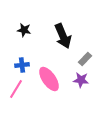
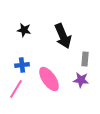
gray rectangle: rotated 40 degrees counterclockwise
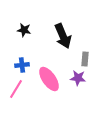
purple star: moved 3 px left, 2 px up
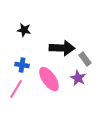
black arrow: moved 1 px left, 12 px down; rotated 65 degrees counterclockwise
gray rectangle: rotated 40 degrees counterclockwise
blue cross: rotated 16 degrees clockwise
purple star: rotated 21 degrees clockwise
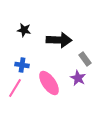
black arrow: moved 3 px left, 8 px up
pink ellipse: moved 4 px down
pink line: moved 1 px left, 1 px up
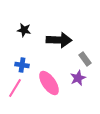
purple star: rotated 21 degrees clockwise
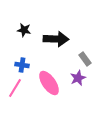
black arrow: moved 3 px left, 1 px up
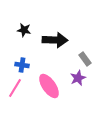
black arrow: moved 1 px left, 1 px down
pink ellipse: moved 3 px down
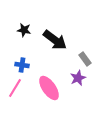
black arrow: rotated 35 degrees clockwise
pink ellipse: moved 2 px down
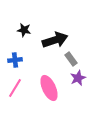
black arrow: rotated 55 degrees counterclockwise
gray rectangle: moved 14 px left
blue cross: moved 7 px left, 5 px up; rotated 16 degrees counterclockwise
pink ellipse: rotated 10 degrees clockwise
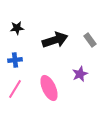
black star: moved 7 px left, 2 px up; rotated 16 degrees counterclockwise
gray rectangle: moved 19 px right, 19 px up
purple star: moved 2 px right, 4 px up
pink line: moved 1 px down
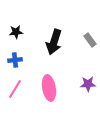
black star: moved 1 px left, 4 px down
black arrow: moved 1 px left, 2 px down; rotated 125 degrees clockwise
purple star: moved 8 px right, 10 px down; rotated 21 degrees clockwise
pink ellipse: rotated 15 degrees clockwise
